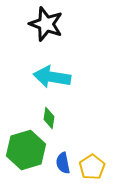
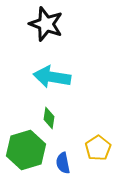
yellow pentagon: moved 6 px right, 19 px up
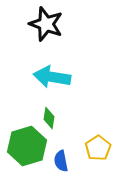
green hexagon: moved 1 px right, 4 px up
blue semicircle: moved 2 px left, 2 px up
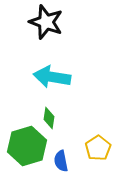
black star: moved 2 px up
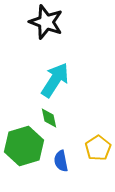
cyan arrow: moved 3 px right, 3 px down; rotated 114 degrees clockwise
green diamond: rotated 20 degrees counterclockwise
green hexagon: moved 3 px left
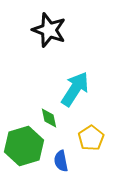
black star: moved 3 px right, 8 px down
cyan arrow: moved 20 px right, 9 px down
yellow pentagon: moved 7 px left, 10 px up
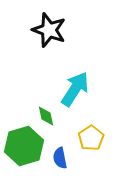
green diamond: moved 3 px left, 2 px up
blue semicircle: moved 1 px left, 3 px up
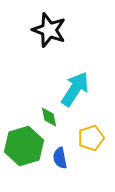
green diamond: moved 3 px right, 1 px down
yellow pentagon: rotated 15 degrees clockwise
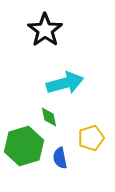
black star: moved 4 px left; rotated 16 degrees clockwise
cyan arrow: moved 10 px left, 6 px up; rotated 42 degrees clockwise
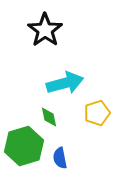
yellow pentagon: moved 6 px right, 25 px up
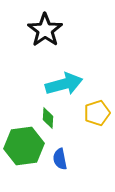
cyan arrow: moved 1 px left, 1 px down
green diamond: moved 1 px left, 1 px down; rotated 15 degrees clockwise
green hexagon: rotated 9 degrees clockwise
blue semicircle: moved 1 px down
